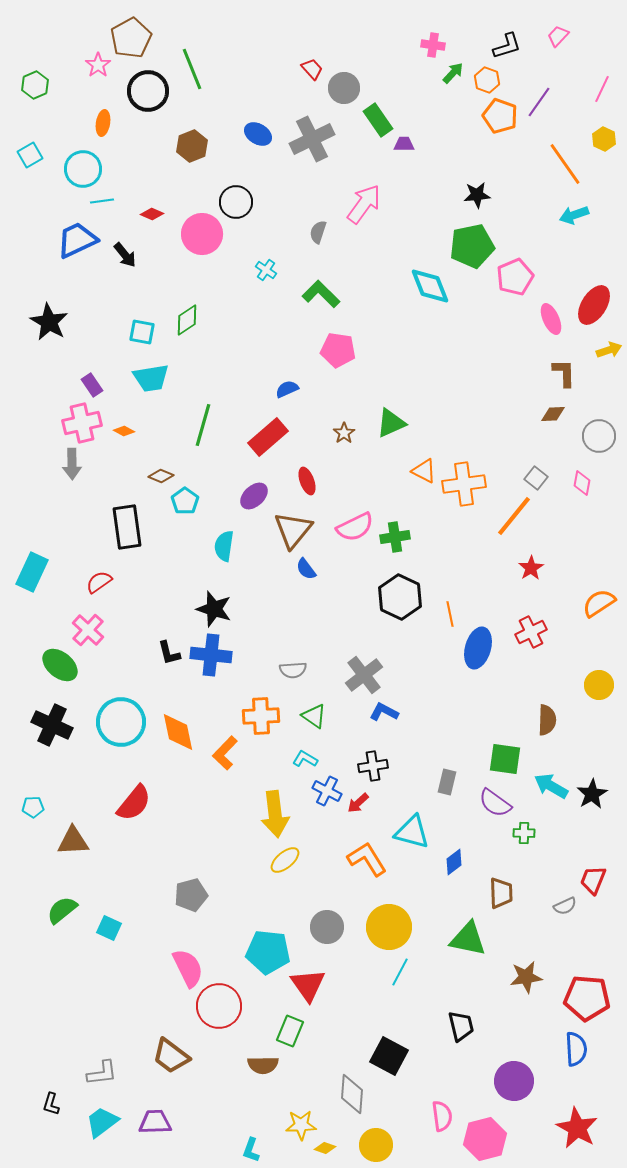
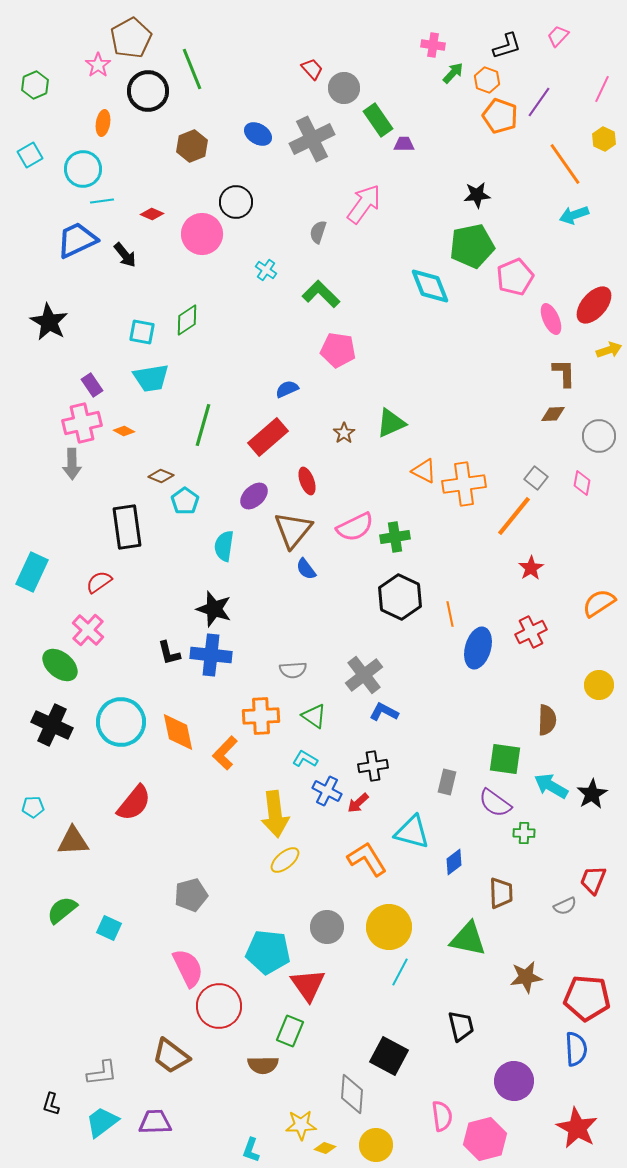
red ellipse at (594, 305): rotated 9 degrees clockwise
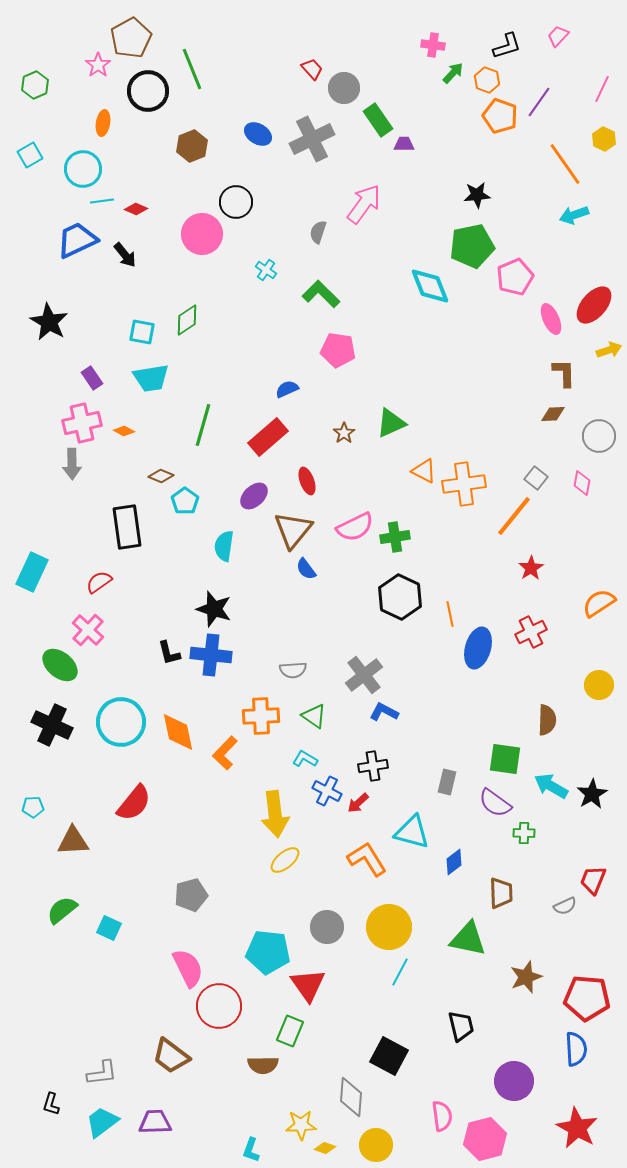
red diamond at (152, 214): moved 16 px left, 5 px up
purple rectangle at (92, 385): moved 7 px up
brown star at (526, 977): rotated 12 degrees counterclockwise
gray diamond at (352, 1094): moved 1 px left, 3 px down
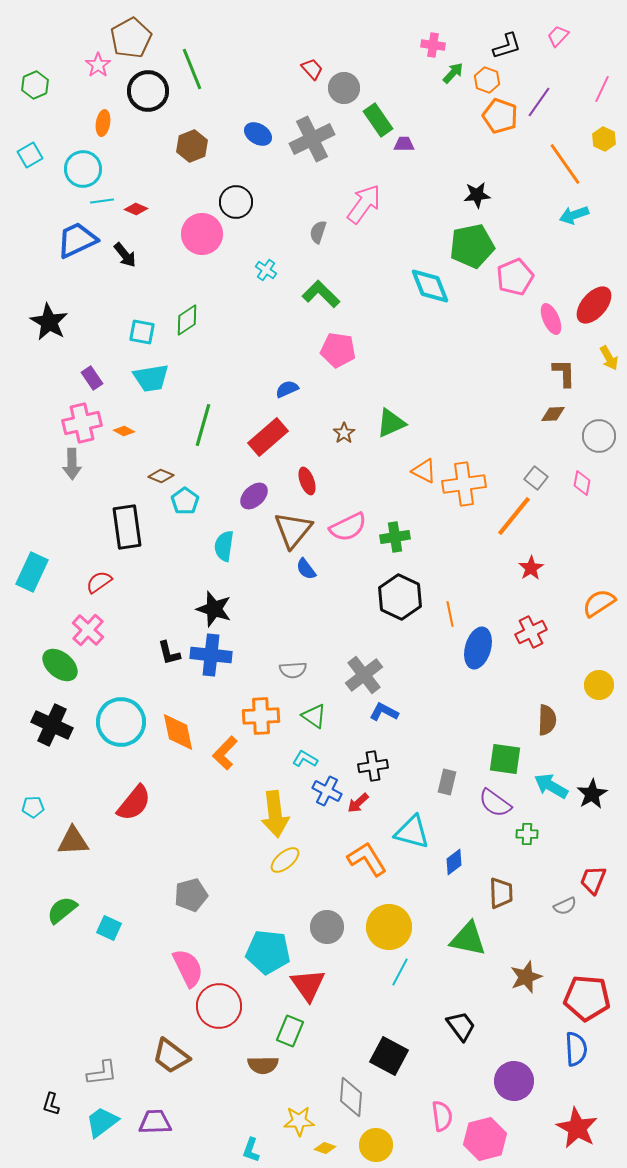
yellow arrow at (609, 350): moved 8 px down; rotated 80 degrees clockwise
pink semicircle at (355, 527): moved 7 px left
green cross at (524, 833): moved 3 px right, 1 px down
black trapezoid at (461, 1026): rotated 24 degrees counterclockwise
yellow star at (301, 1125): moved 2 px left, 4 px up
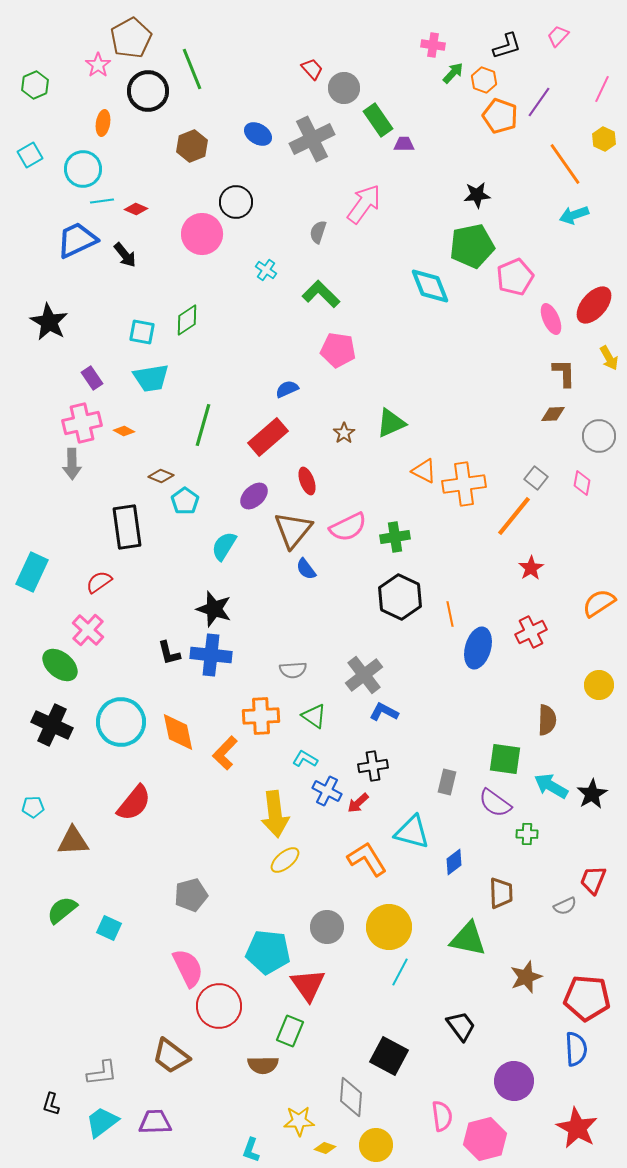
orange hexagon at (487, 80): moved 3 px left
cyan semicircle at (224, 546): rotated 24 degrees clockwise
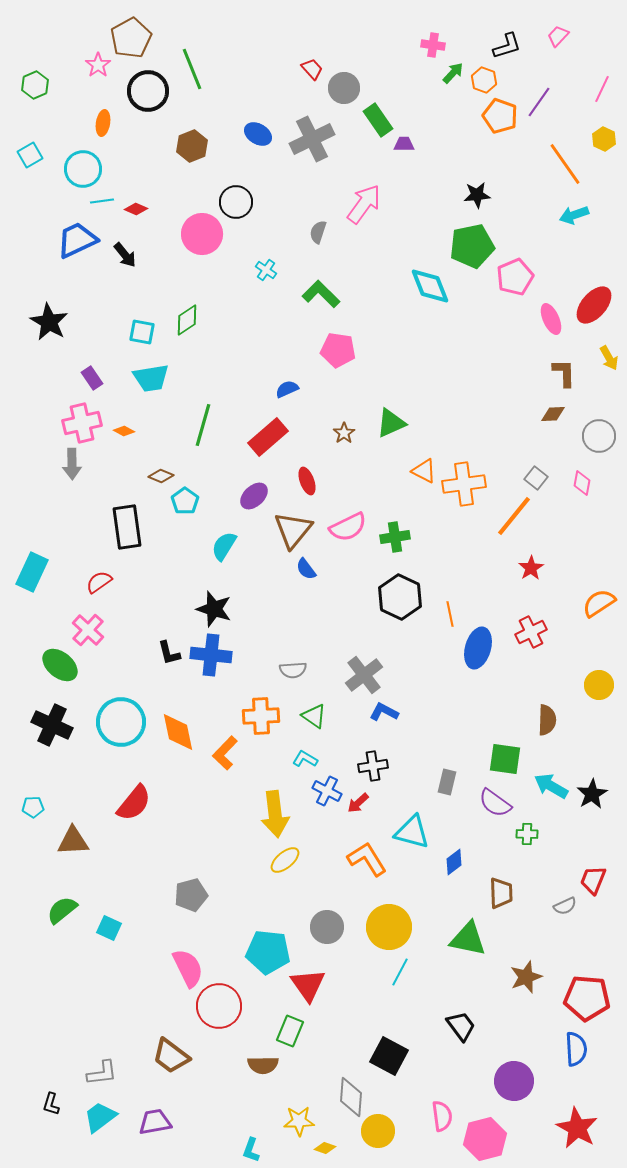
cyan trapezoid at (102, 1122): moved 2 px left, 5 px up
purple trapezoid at (155, 1122): rotated 8 degrees counterclockwise
yellow circle at (376, 1145): moved 2 px right, 14 px up
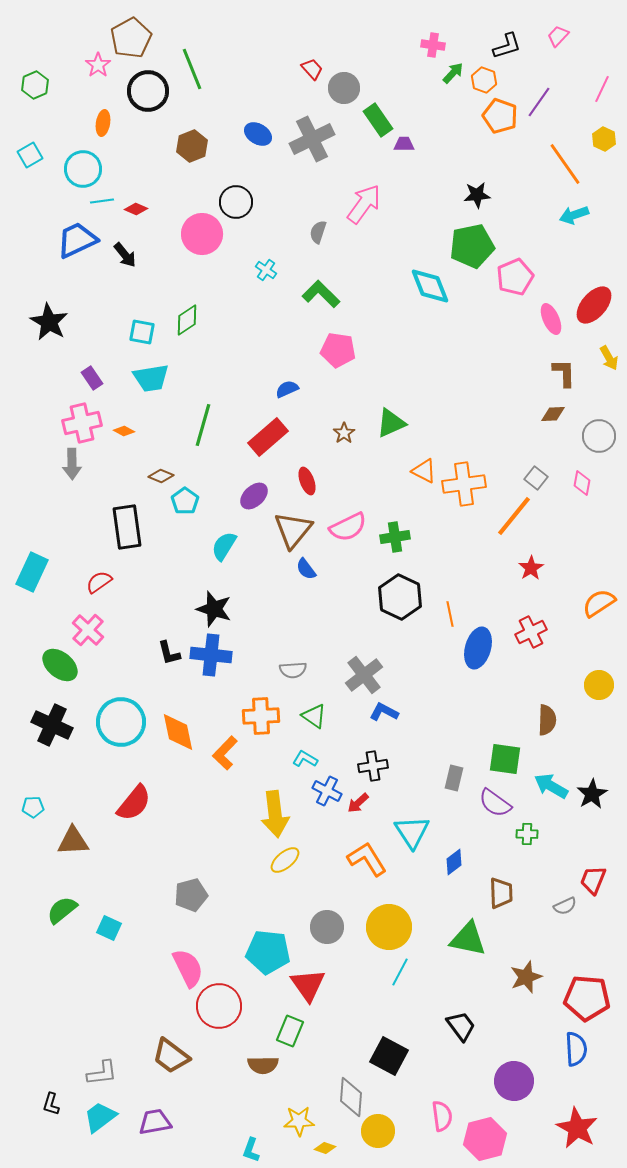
gray rectangle at (447, 782): moved 7 px right, 4 px up
cyan triangle at (412, 832): rotated 42 degrees clockwise
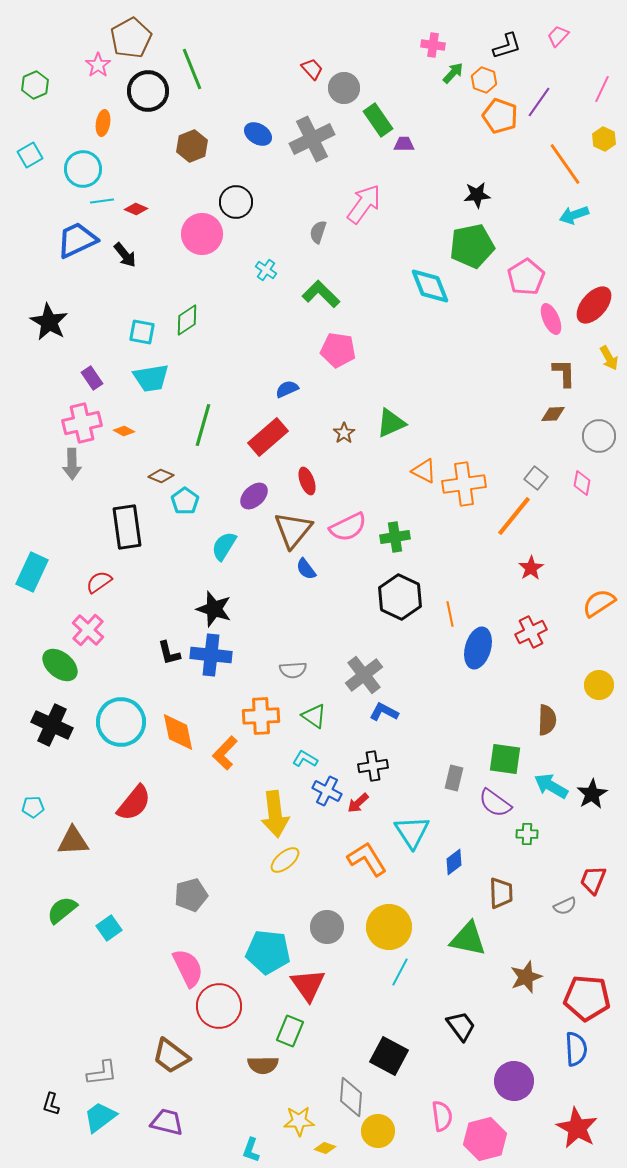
pink pentagon at (515, 277): moved 11 px right; rotated 9 degrees counterclockwise
cyan square at (109, 928): rotated 30 degrees clockwise
purple trapezoid at (155, 1122): moved 12 px right; rotated 24 degrees clockwise
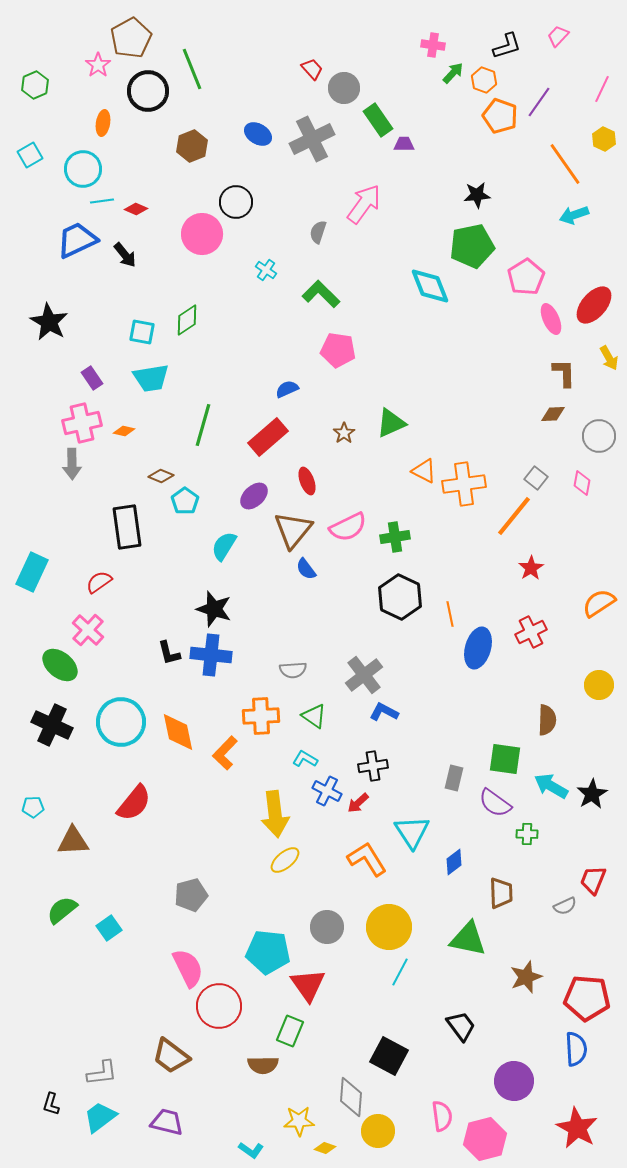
orange diamond at (124, 431): rotated 15 degrees counterclockwise
cyan L-shape at (251, 1150): rotated 75 degrees counterclockwise
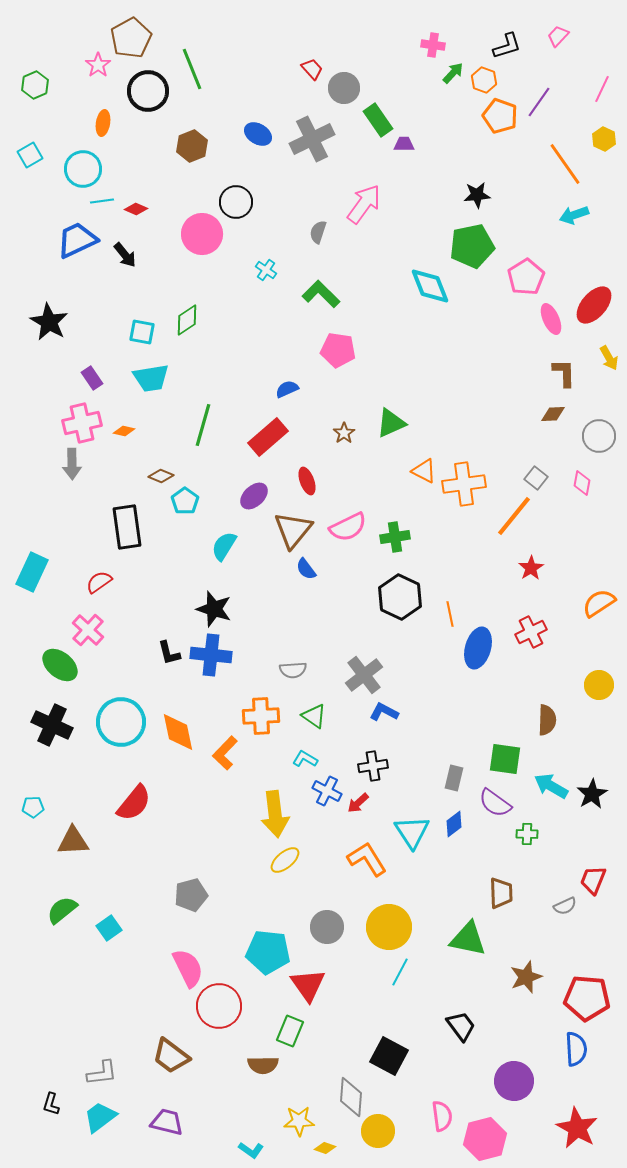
blue diamond at (454, 862): moved 38 px up
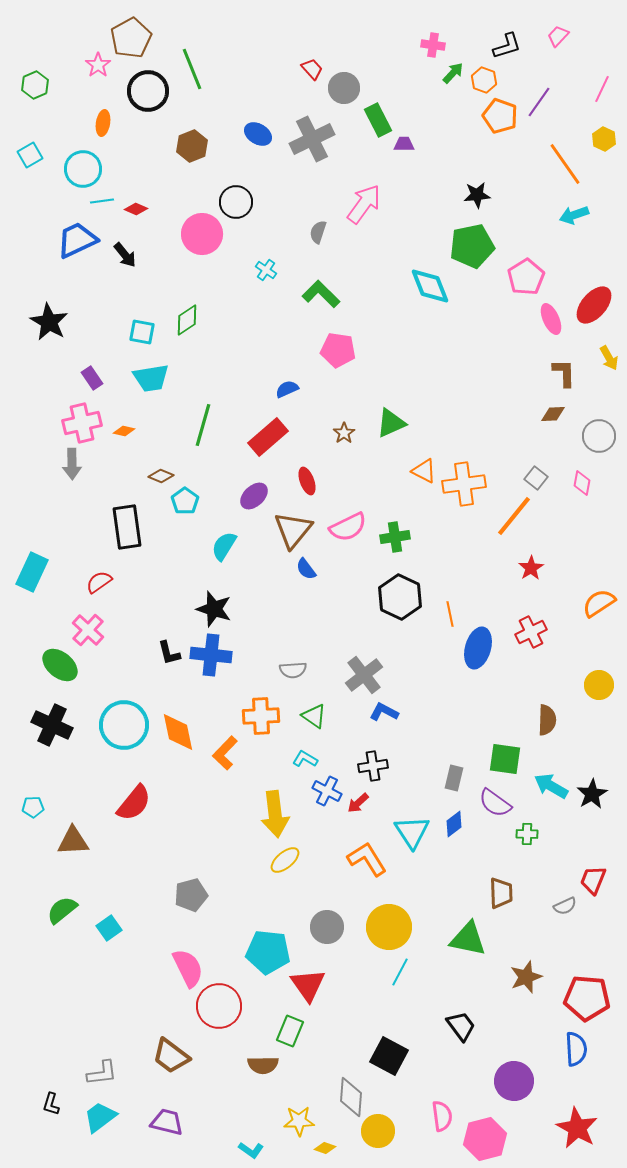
green rectangle at (378, 120): rotated 8 degrees clockwise
cyan circle at (121, 722): moved 3 px right, 3 px down
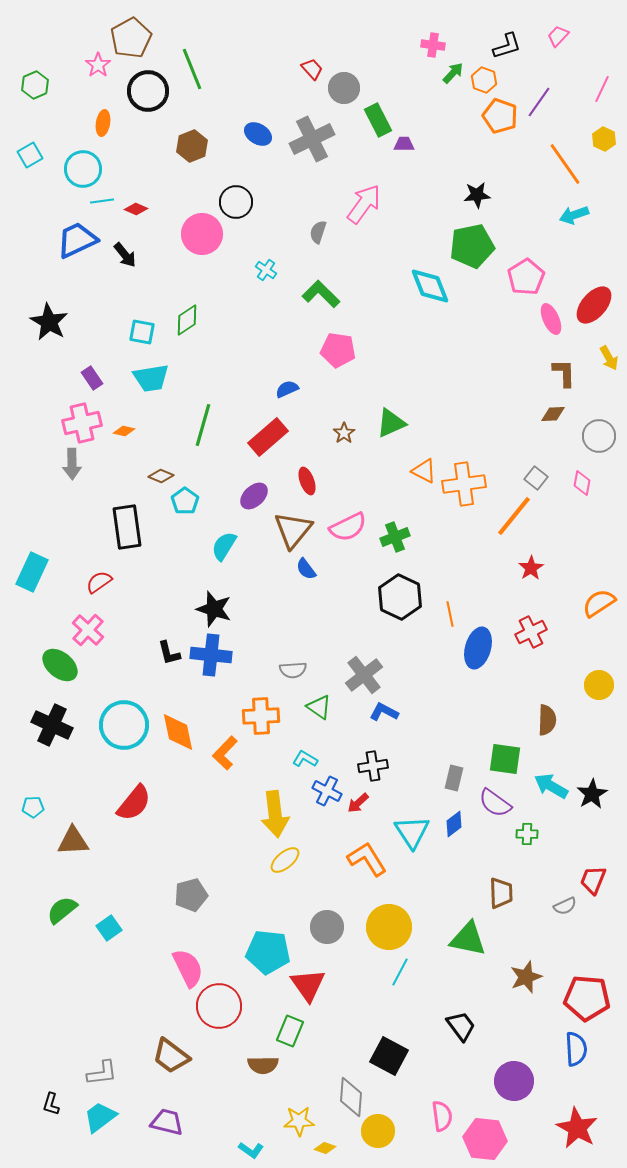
green cross at (395, 537): rotated 12 degrees counterclockwise
green triangle at (314, 716): moved 5 px right, 9 px up
pink hexagon at (485, 1139): rotated 21 degrees clockwise
